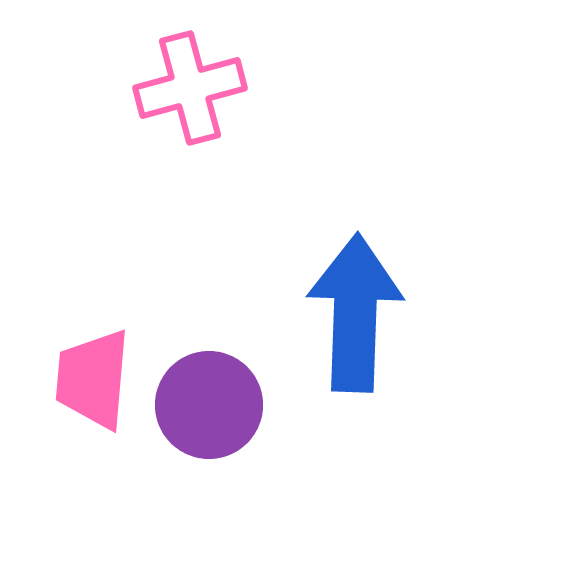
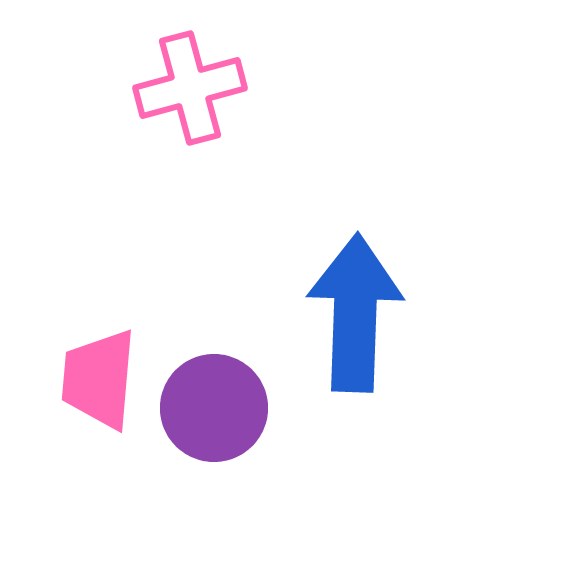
pink trapezoid: moved 6 px right
purple circle: moved 5 px right, 3 px down
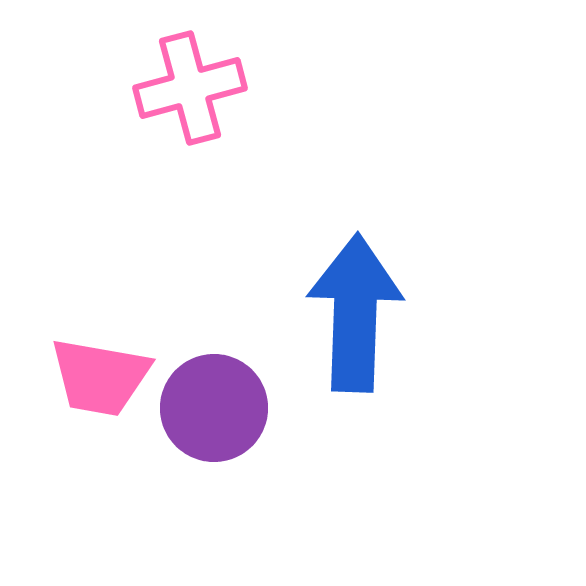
pink trapezoid: moved 1 px right, 2 px up; rotated 85 degrees counterclockwise
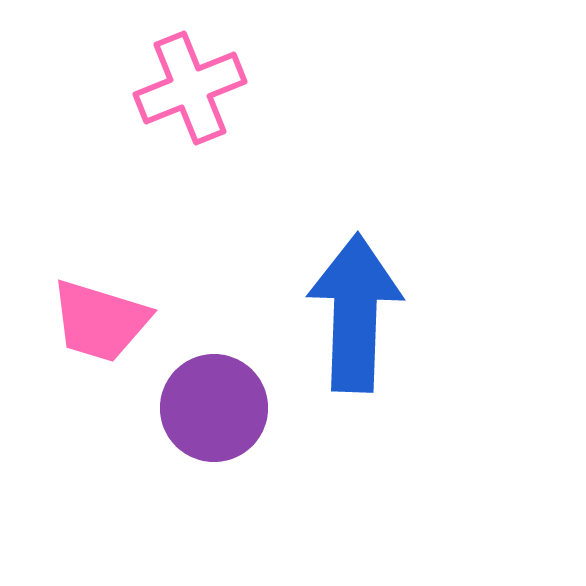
pink cross: rotated 7 degrees counterclockwise
pink trapezoid: moved 56 px up; rotated 7 degrees clockwise
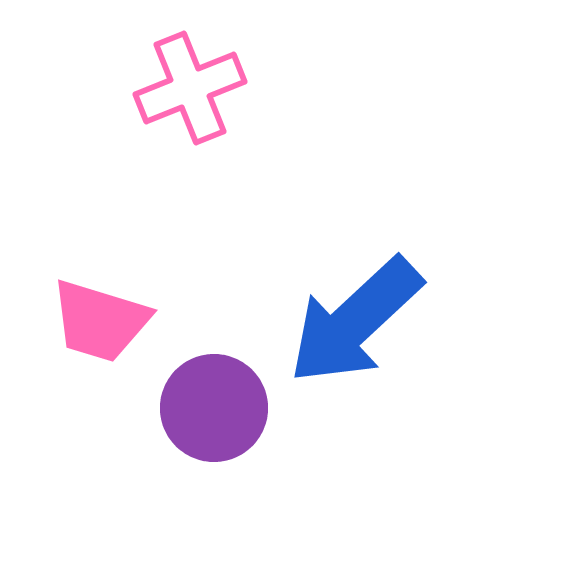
blue arrow: moved 8 px down; rotated 135 degrees counterclockwise
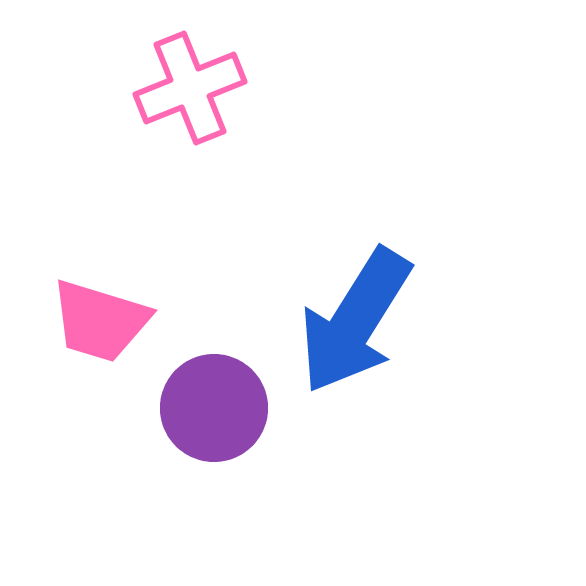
blue arrow: rotated 15 degrees counterclockwise
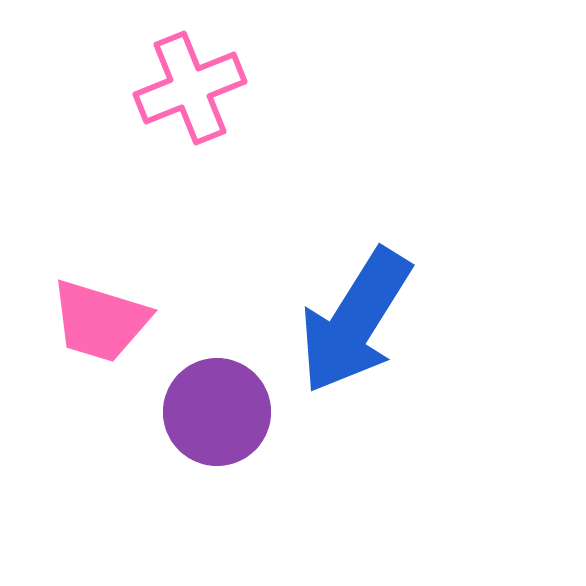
purple circle: moved 3 px right, 4 px down
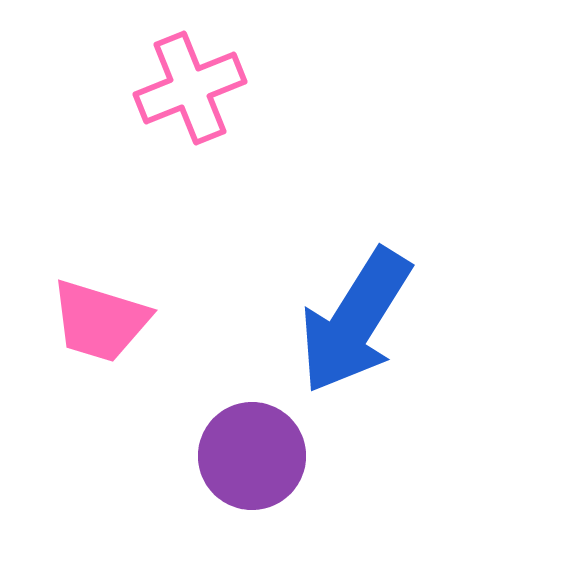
purple circle: moved 35 px right, 44 px down
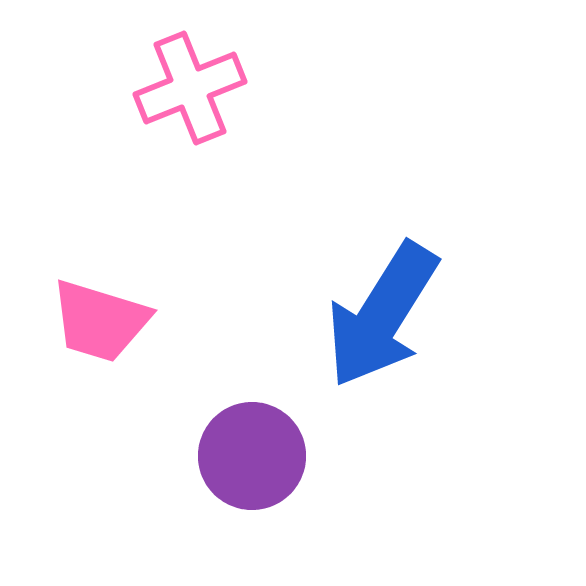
blue arrow: moved 27 px right, 6 px up
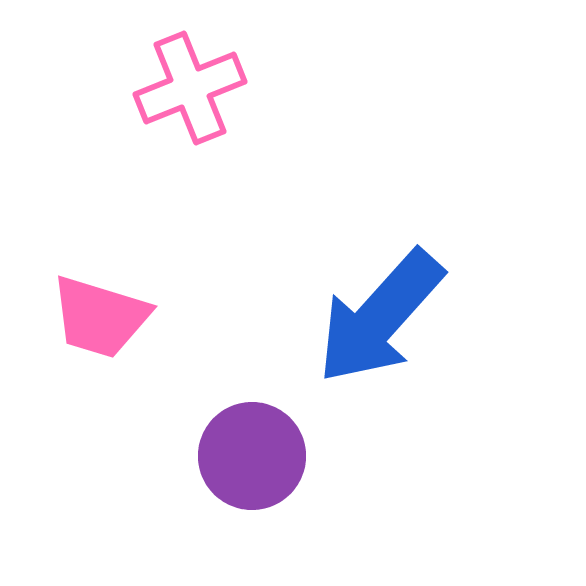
blue arrow: moved 2 px left, 2 px down; rotated 10 degrees clockwise
pink trapezoid: moved 4 px up
